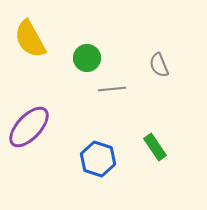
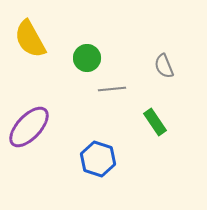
gray semicircle: moved 5 px right, 1 px down
green rectangle: moved 25 px up
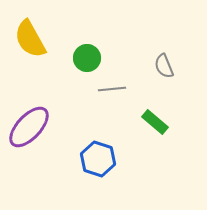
green rectangle: rotated 16 degrees counterclockwise
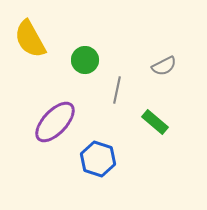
green circle: moved 2 px left, 2 px down
gray semicircle: rotated 95 degrees counterclockwise
gray line: moved 5 px right, 1 px down; rotated 72 degrees counterclockwise
purple ellipse: moved 26 px right, 5 px up
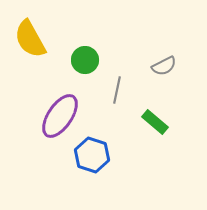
purple ellipse: moved 5 px right, 6 px up; rotated 9 degrees counterclockwise
blue hexagon: moved 6 px left, 4 px up
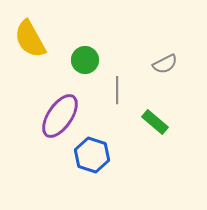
gray semicircle: moved 1 px right, 2 px up
gray line: rotated 12 degrees counterclockwise
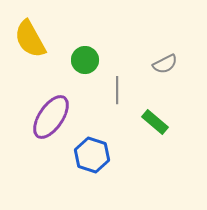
purple ellipse: moved 9 px left, 1 px down
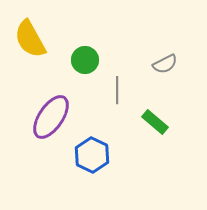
blue hexagon: rotated 8 degrees clockwise
